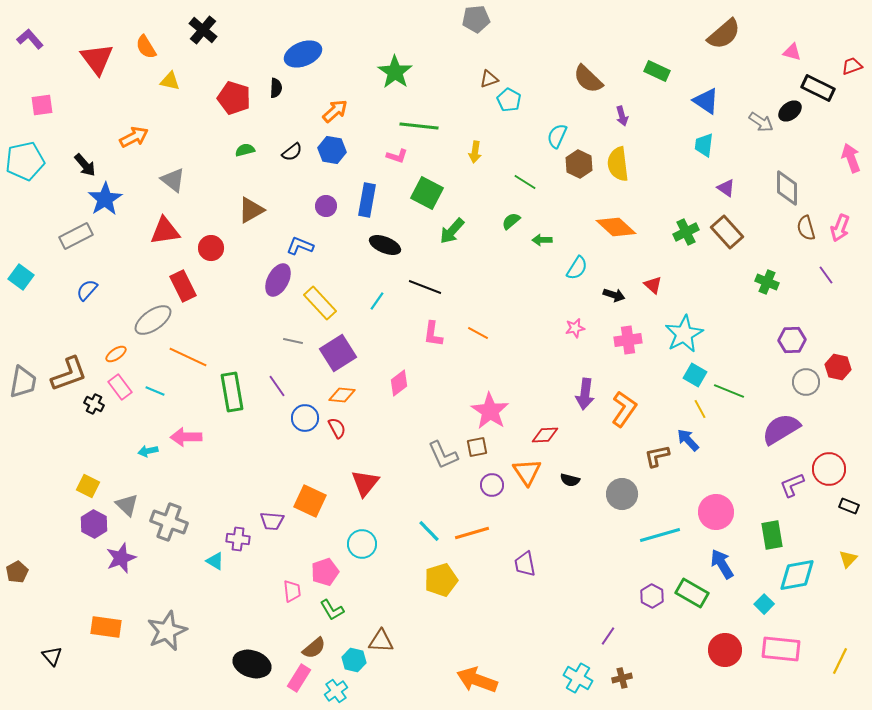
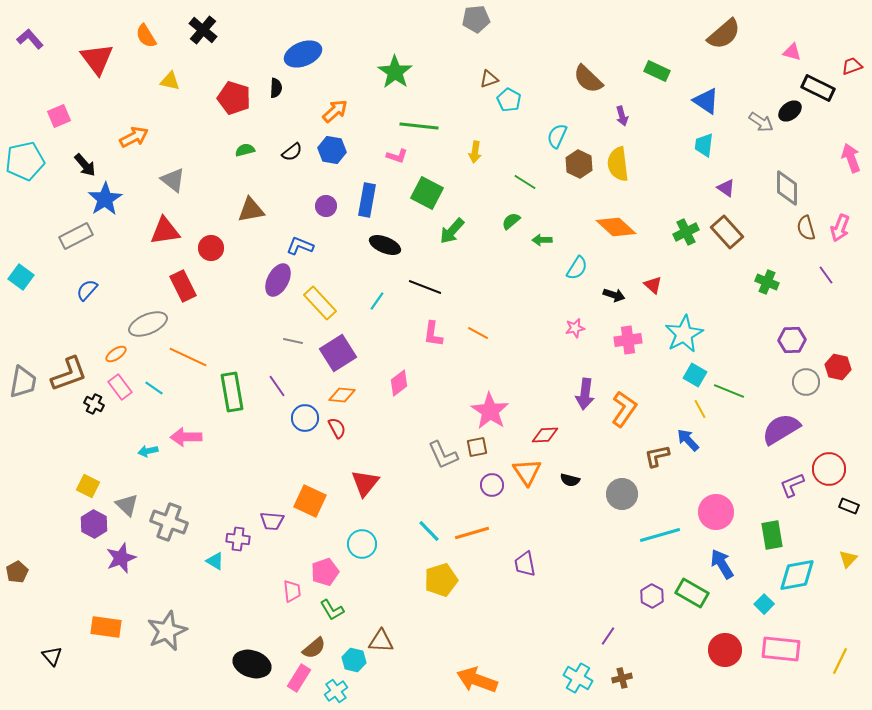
orange semicircle at (146, 47): moved 11 px up
pink square at (42, 105): moved 17 px right, 11 px down; rotated 15 degrees counterclockwise
brown triangle at (251, 210): rotated 20 degrees clockwise
gray ellipse at (153, 320): moved 5 px left, 4 px down; rotated 12 degrees clockwise
cyan line at (155, 391): moved 1 px left, 3 px up; rotated 12 degrees clockwise
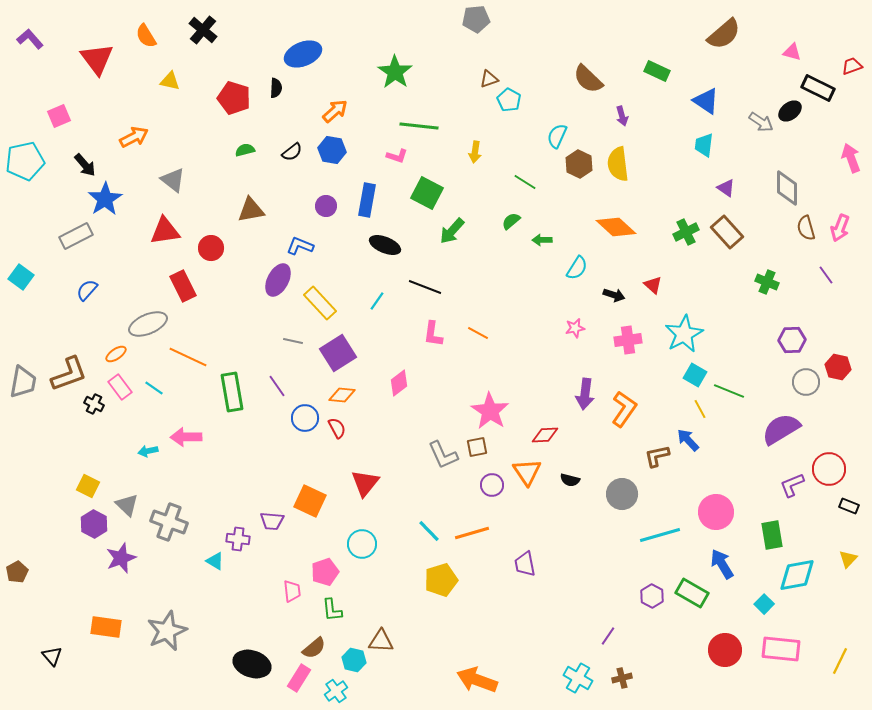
green L-shape at (332, 610): rotated 25 degrees clockwise
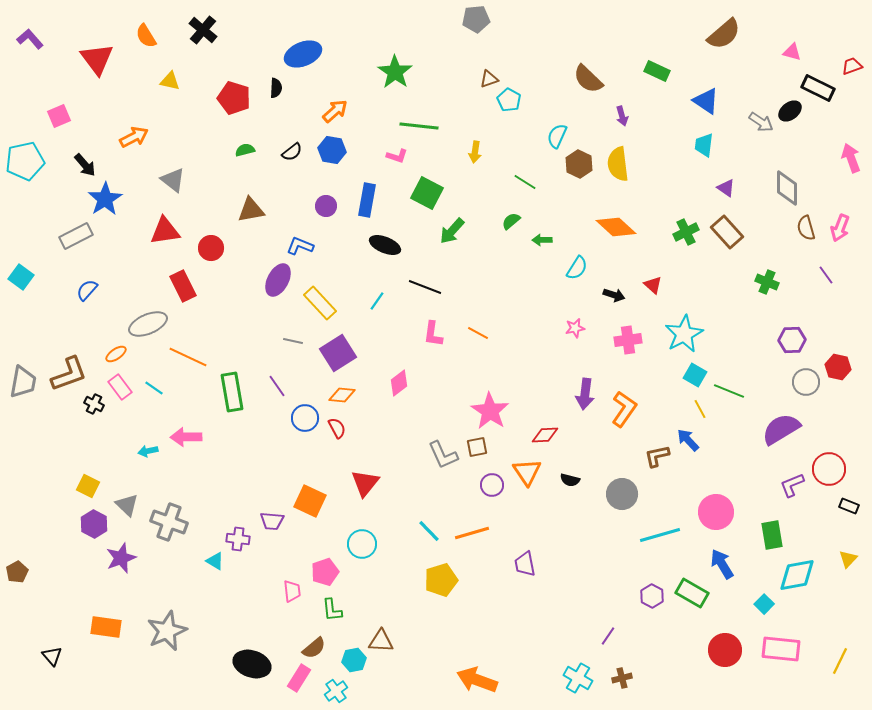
cyan hexagon at (354, 660): rotated 25 degrees counterclockwise
